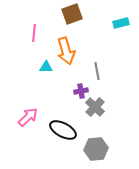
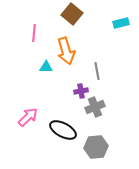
brown square: rotated 30 degrees counterclockwise
gray cross: rotated 24 degrees clockwise
gray hexagon: moved 2 px up
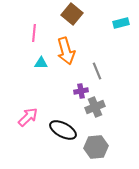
cyan triangle: moved 5 px left, 4 px up
gray line: rotated 12 degrees counterclockwise
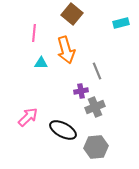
orange arrow: moved 1 px up
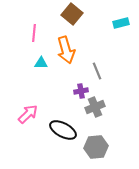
pink arrow: moved 3 px up
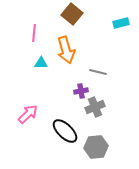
gray line: moved 1 px right, 1 px down; rotated 54 degrees counterclockwise
black ellipse: moved 2 px right, 1 px down; rotated 16 degrees clockwise
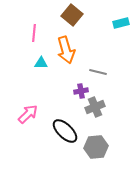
brown square: moved 1 px down
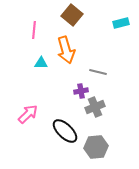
pink line: moved 3 px up
